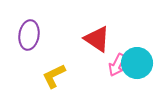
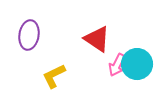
cyan circle: moved 1 px down
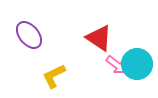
purple ellipse: rotated 48 degrees counterclockwise
red triangle: moved 2 px right, 1 px up
pink arrow: rotated 80 degrees counterclockwise
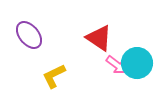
cyan circle: moved 1 px up
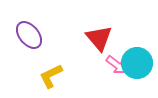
red triangle: rotated 16 degrees clockwise
yellow L-shape: moved 3 px left
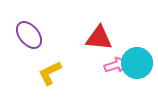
red triangle: rotated 44 degrees counterclockwise
pink arrow: moved 1 px left; rotated 55 degrees counterclockwise
yellow L-shape: moved 1 px left, 3 px up
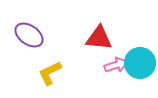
purple ellipse: rotated 16 degrees counterclockwise
cyan circle: moved 3 px right
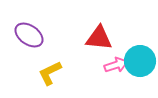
cyan circle: moved 2 px up
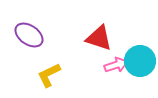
red triangle: rotated 12 degrees clockwise
yellow L-shape: moved 1 px left, 2 px down
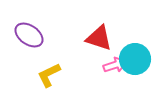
cyan circle: moved 5 px left, 2 px up
pink arrow: moved 1 px left
